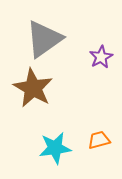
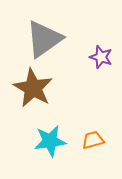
purple star: rotated 25 degrees counterclockwise
orange trapezoid: moved 6 px left
cyan star: moved 5 px left, 7 px up
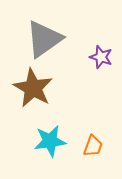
orange trapezoid: moved 6 px down; rotated 125 degrees clockwise
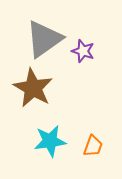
purple star: moved 18 px left, 6 px up
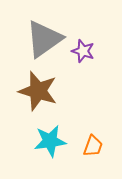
brown star: moved 5 px right, 3 px down; rotated 12 degrees counterclockwise
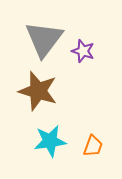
gray triangle: rotated 18 degrees counterclockwise
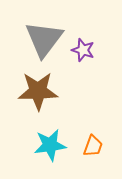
purple star: moved 1 px up
brown star: rotated 18 degrees counterclockwise
cyan star: moved 4 px down
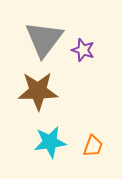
cyan star: moved 3 px up
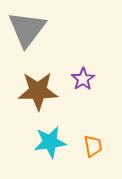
gray triangle: moved 17 px left, 10 px up
purple star: moved 29 px down; rotated 20 degrees clockwise
orange trapezoid: rotated 30 degrees counterclockwise
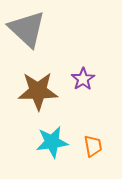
gray triangle: rotated 24 degrees counterclockwise
cyan star: moved 2 px right
